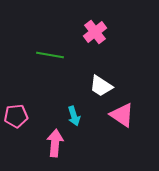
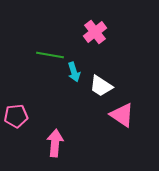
cyan arrow: moved 44 px up
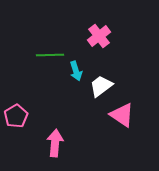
pink cross: moved 4 px right, 4 px down
green line: rotated 12 degrees counterclockwise
cyan arrow: moved 2 px right, 1 px up
white trapezoid: rotated 110 degrees clockwise
pink pentagon: rotated 25 degrees counterclockwise
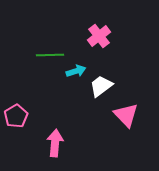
cyan arrow: rotated 90 degrees counterclockwise
pink triangle: moved 4 px right; rotated 12 degrees clockwise
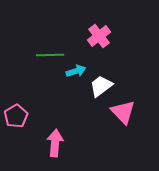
pink triangle: moved 3 px left, 3 px up
